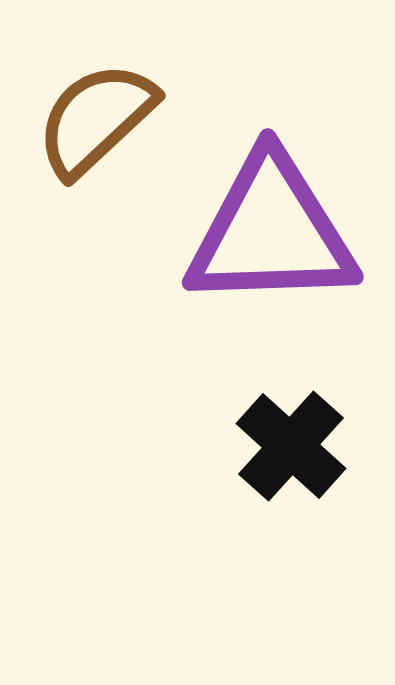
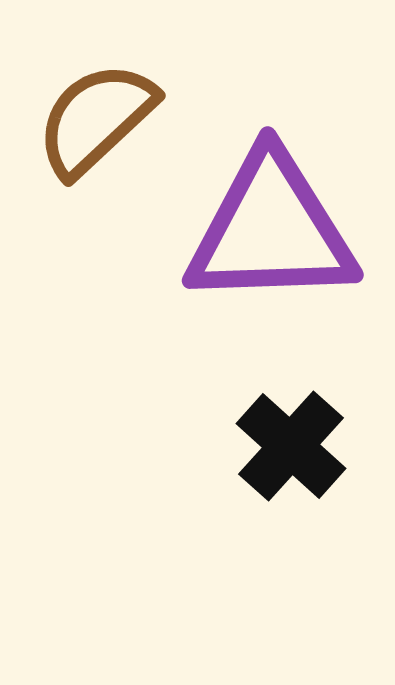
purple triangle: moved 2 px up
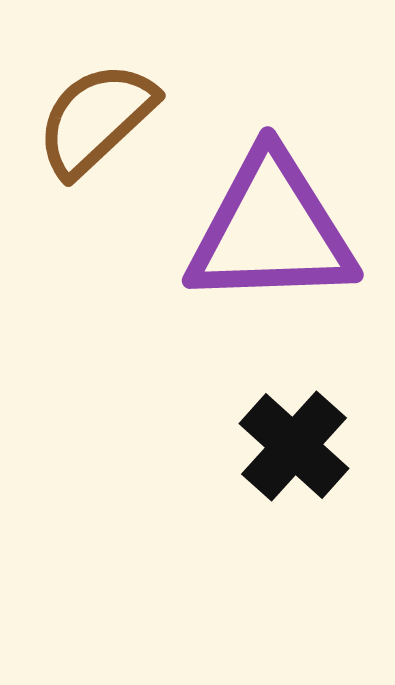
black cross: moved 3 px right
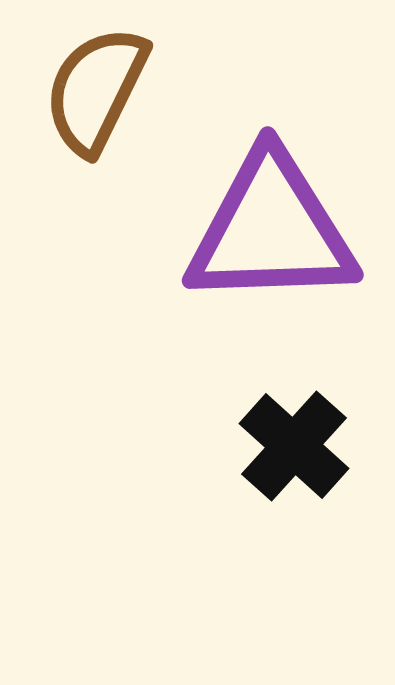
brown semicircle: moved 29 px up; rotated 21 degrees counterclockwise
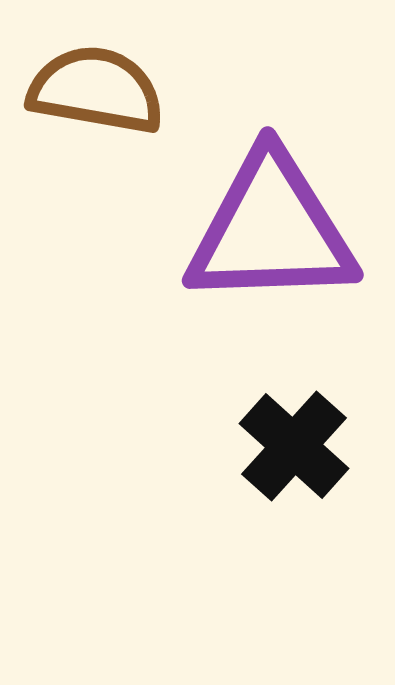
brown semicircle: rotated 74 degrees clockwise
